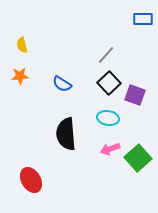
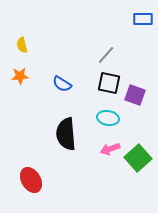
black square: rotated 35 degrees counterclockwise
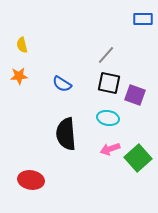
orange star: moved 1 px left
red ellipse: rotated 50 degrees counterclockwise
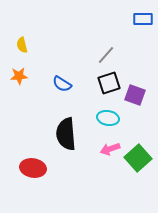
black square: rotated 30 degrees counterclockwise
red ellipse: moved 2 px right, 12 px up
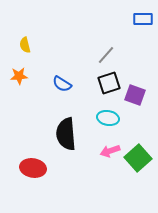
yellow semicircle: moved 3 px right
pink arrow: moved 2 px down
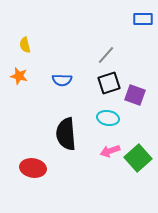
orange star: rotated 18 degrees clockwise
blue semicircle: moved 4 px up; rotated 30 degrees counterclockwise
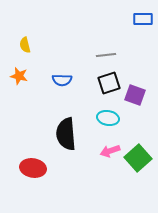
gray line: rotated 42 degrees clockwise
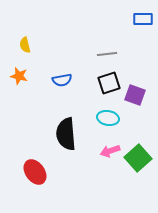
gray line: moved 1 px right, 1 px up
blue semicircle: rotated 12 degrees counterclockwise
red ellipse: moved 2 px right, 4 px down; rotated 45 degrees clockwise
